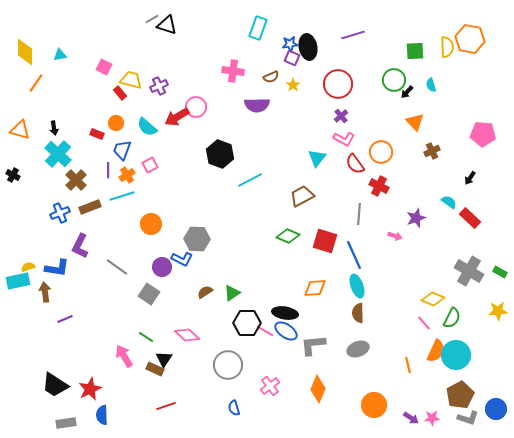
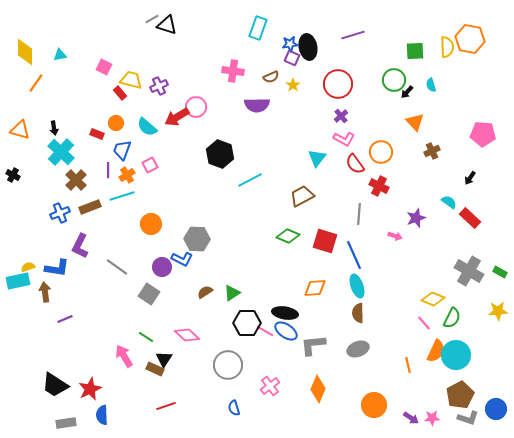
cyan cross at (58, 154): moved 3 px right, 2 px up
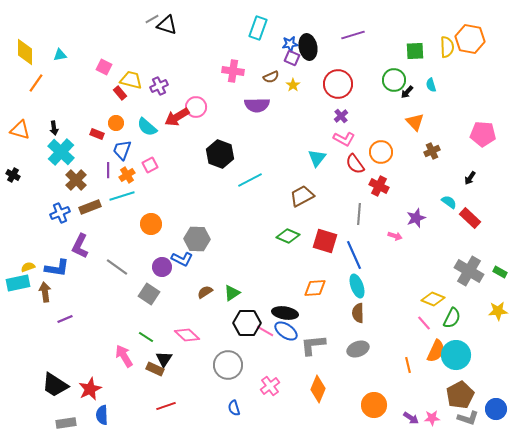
cyan rectangle at (18, 281): moved 2 px down
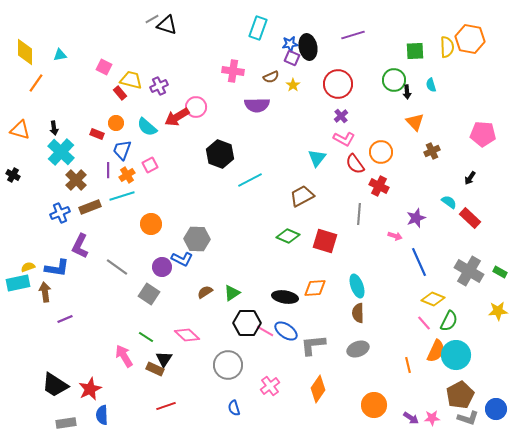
black arrow at (407, 92): rotated 48 degrees counterclockwise
blue line at (354, 255): moved 65 px right, 7 px down
black ellipse at (285, 313): moved 16 px up
green semicircle at (452, 318): moved 3 px left, 3 px down
orange diamond at (318, 389): rotated 12 degrees clockwise
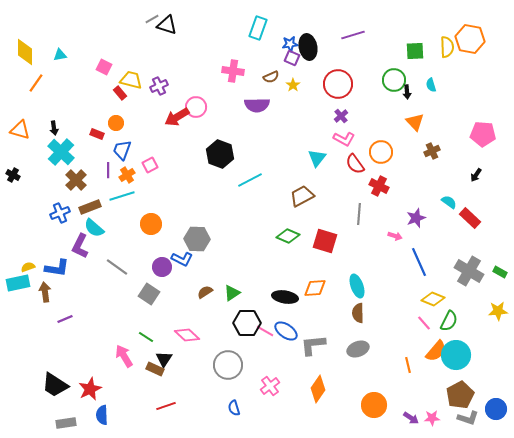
cyan semicircle at (147, 127): moved 53 px left, 101 px down
black arrow at (470, 178): moved 6 px right, 3 px up
orange semicircle at (436, 351): rotated 15 degrees clockwise
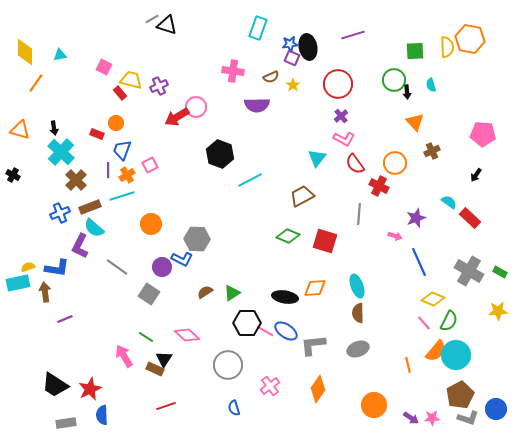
orange circle at (381, 152): moved 14 px right, 11 px down
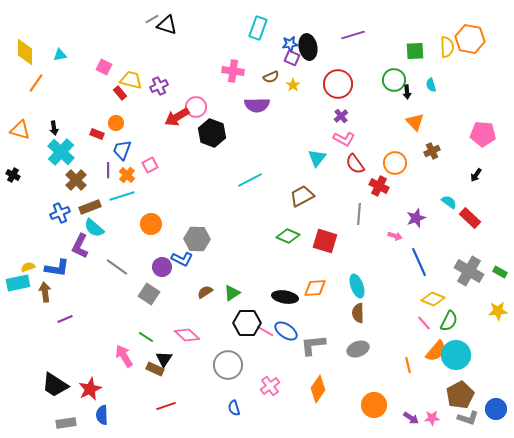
black hexagon at (220, 154): moved 8 px left, 21 px up
orange cross at (127, 175): rotated 14 degrees counterclockwise
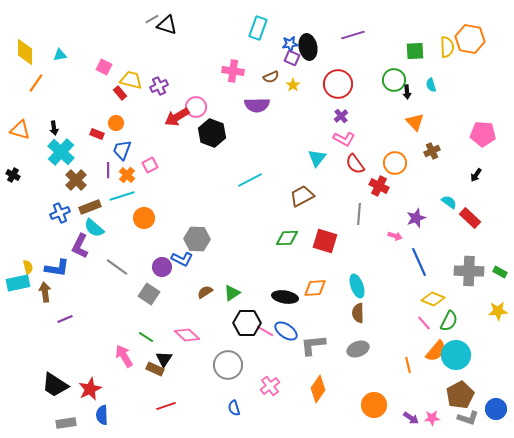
orange circle at (151, 224): moved 7 px left, 6 px up
green diamond at (288, 236): moved 1 px left, 2 px down; rotated 25 degrees counterclockwise
yellow semicircle at (28, 267): rotated 96 degrees clockwise
gray cross at (469, 271): rotated 28 degrees counterclockwise
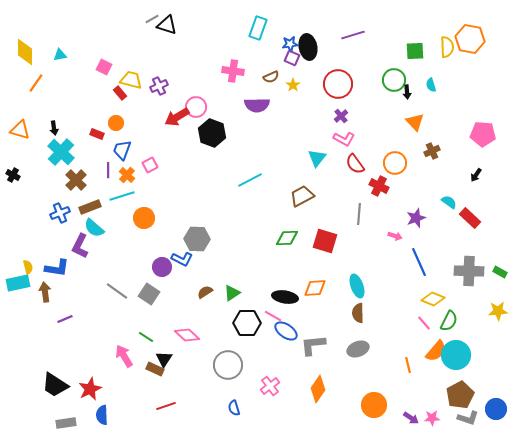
gray line at (117, 267): moved 24 px down
pink line at (265, 331): moved 8 px right, 15 px up
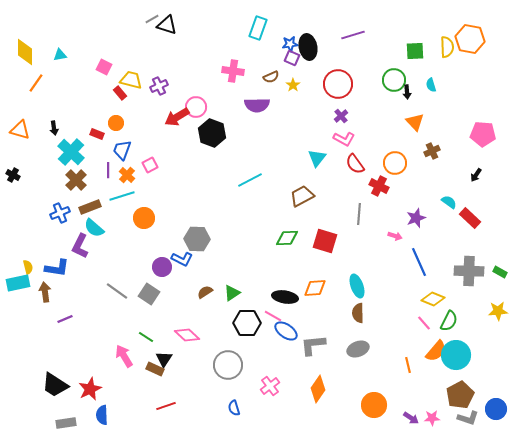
cyan cross at (61, 152): moved 10 px right
